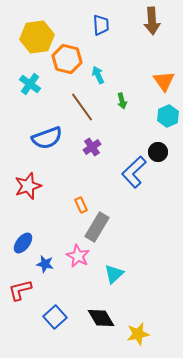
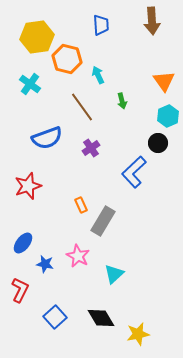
purple cross: moved 1 px left, 1 px down
black circle: moved 9 px up
gray rectangle: moved 6 px right, 6 px up
red L-shape: rotated 130 degrees clockwise
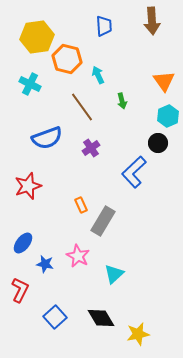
blue trapezoid: moved 3 px right, 1 px down
cyan cross: rotated 10 degrees counterclockwise
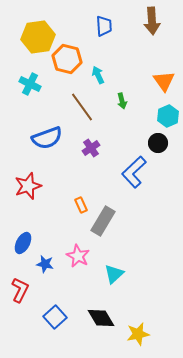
yellow hexagon: moved 1 px right
blue ellipse: rotated 10 degrees counterclockwise
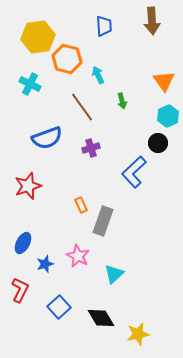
purple cross: rotated 18 degrees clockwise
gray rectangle: rotated 12 degrees counterclockwise
blue star: rotated 30 degrees counterclockwise
blue square: moved 4 px right, 10 px up
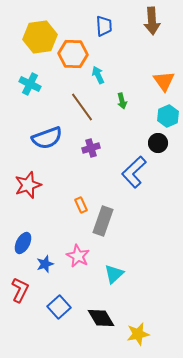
yellow hexagon: moved 2 px right
orange hexagon: moved 6 px right, 5 px up; rotated 12 degrees counterclockwise
red star: moved 1 px up
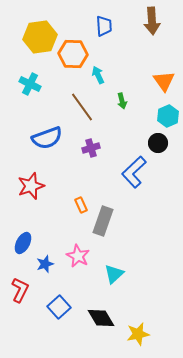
red star: moved 3 px right, 1 px down
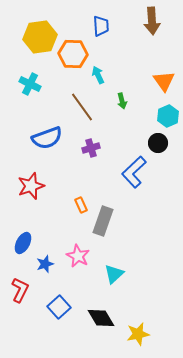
blue trapezoid: moved 3 px left
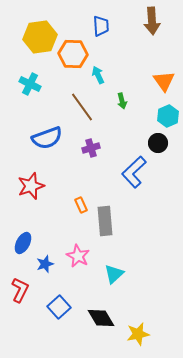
gray rectangle: moved 2 px right; rotated 24 degrees counterclockwise
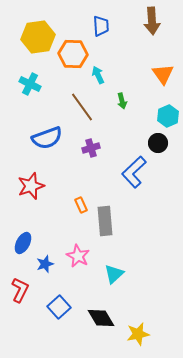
yellow hexagon: moved 2 px left
orange triangle: moved 1 px left, 7 px up
